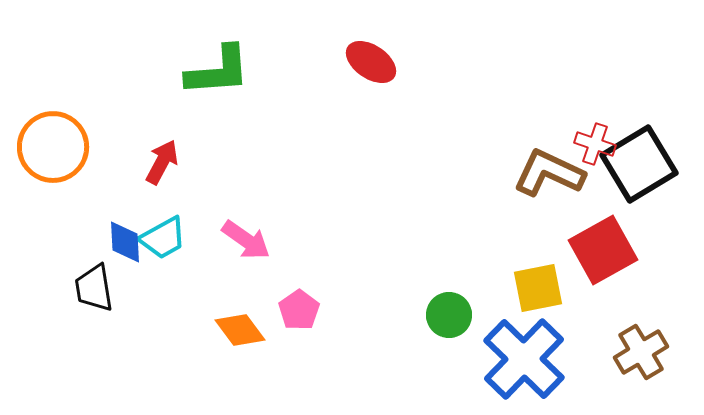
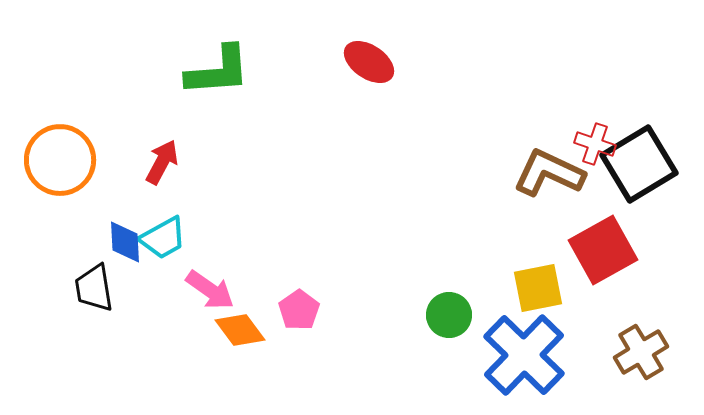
red ellipse: moved 2 px left
orange circle: moved 7 px right, 13 px down
pink arrow: moved 36 px left, 50 px down
blue cross: moved 4 px up
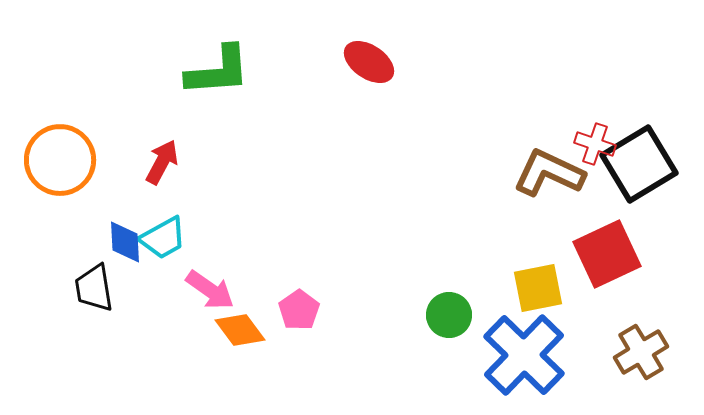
red square: moved 4 px right, 4 px down; rotated 4 degrees clockwise
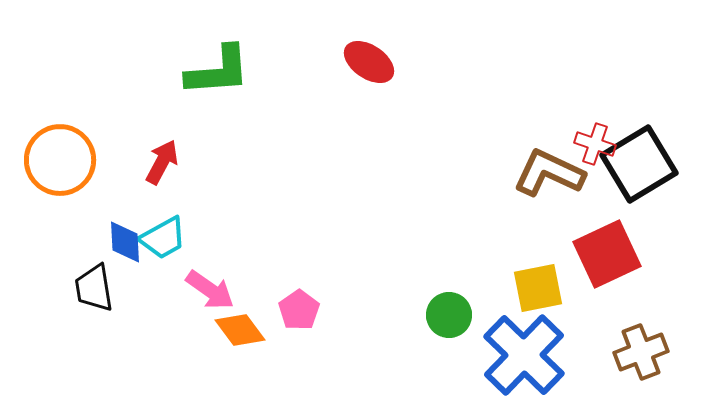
brown cross: rotated 10 degrees clockwise
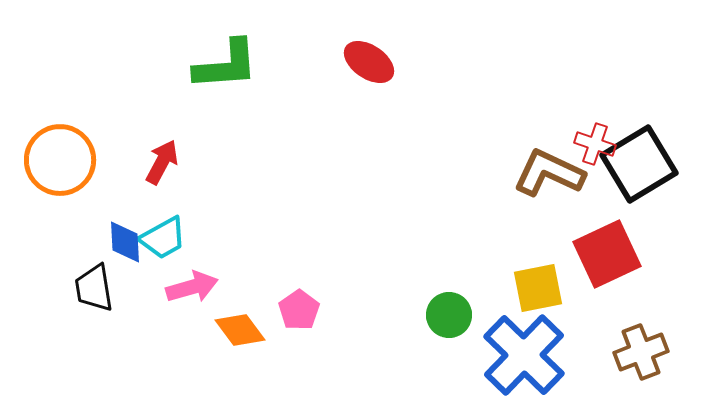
green L-shape: moved 8 px right, 6 px up
pink arrow: moved 18 px left, 3 px up; rotated 51 degrees counterclockwise
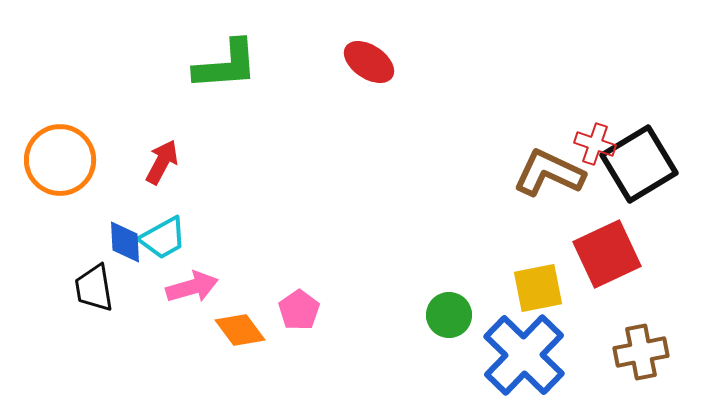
brown cross: rotated 10 degrees clockwise
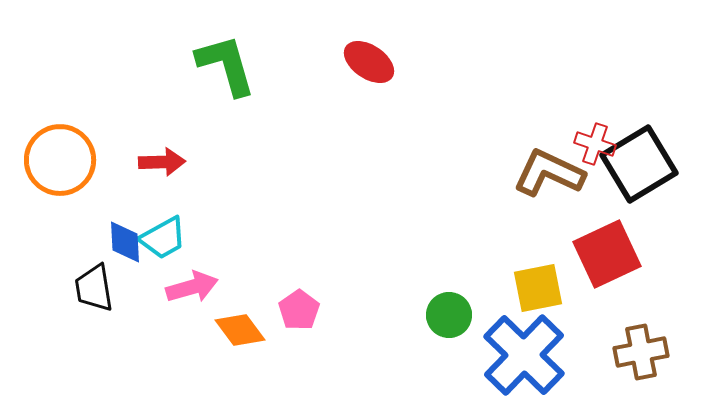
green L-shape: rotated 102 degrees counterclockwise
red arrow: rotated 60 degrees clockwise
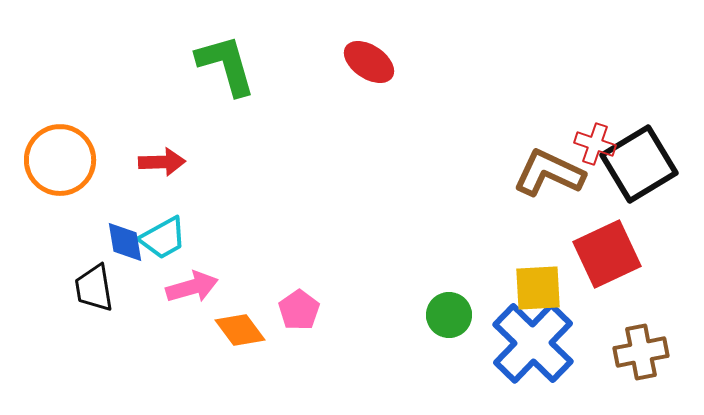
blue diamond: rotated 6 degrees counterclockwise
yellow square: rotated 8 degrees clockwise
blue cross: moved 9 px right, 12 px up
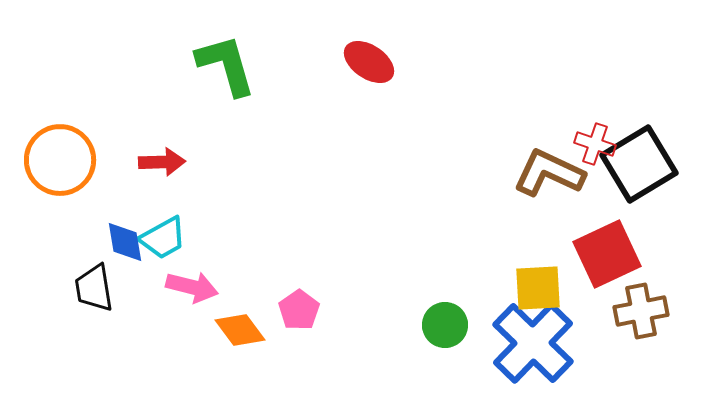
pink arrow: rotated 30 degrees clockwise
green circle: moved 4 px left, 10 px down
brown cross: moved 41 px up
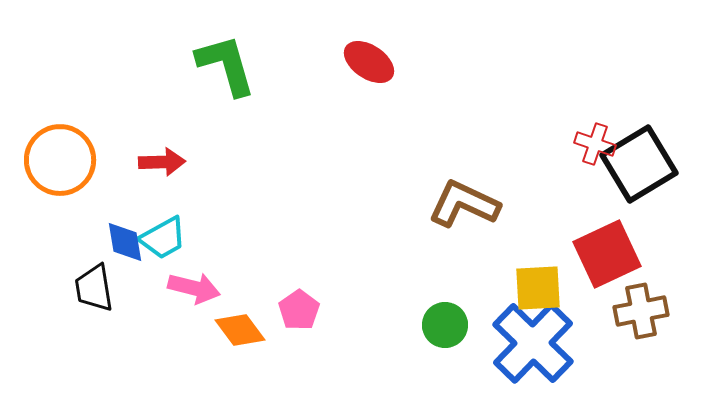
brown L-shape: moved 85 px left, 31 px down
pink arrow: moved 2 px right, 1 px down
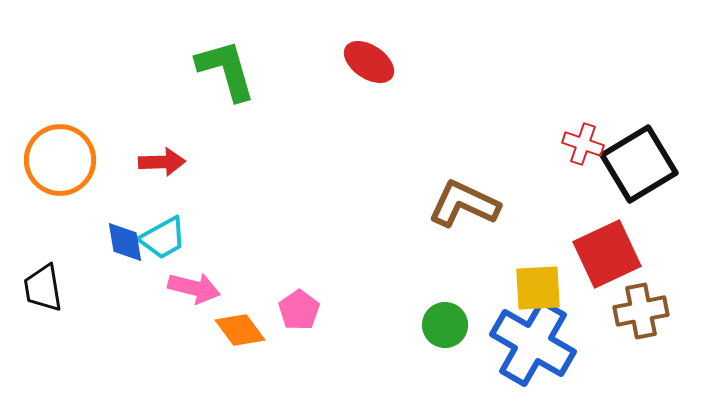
green L-shape: moved 5 px down
red cross: moved 12 px left
black trapezoid: moved 51 px left
blue cross: rotated 14 degrees counterclockwise
